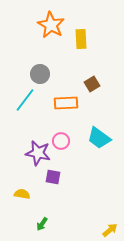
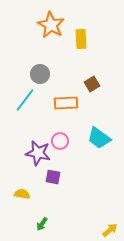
pink circle: moved 1 px left
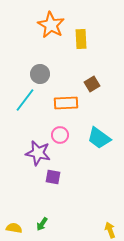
pink circle: moved 6 px up
yellow semicircle: moved 8 px left, 34 px down
yellow arrow: rotated 70 degrees counterclockwise
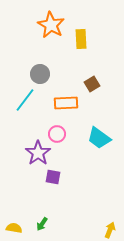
pink circle: moved 3 px left, 1 px up
purple star: rotated 25 degrees clockwise
yellow arrow: rotated 42 degrees clockwise
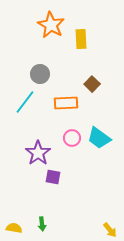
brown square: rotated 14 degrees counterclockwise
cyan line: moved 2 px down
pink circle: moved 15 px right, 4 px down
green arrow: rotated 40 degrees counterclockwise
yellow arrow: rotated 119 degrees clockwise
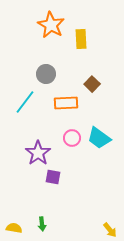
gray circle: moved 6 px right
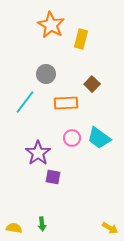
yellow rectangle: rotated 18 degrees clockwise
yellow arrow: moved 2 px up; rotated 21 degrees counterclockwise
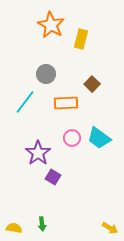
purple square: rotated 21 degrees clockwise
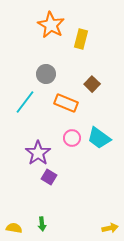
orange rectangle: rotated 25 degrees clockwise
purple square: moved 4 px left
yellow arrow: rotated 42 degrees counterclockwise
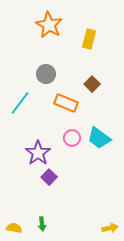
orange star: moved 2 px left
yellow rectangle: moved 8 px right
cyan line: moved 5 px left, 1 px down
purple square: rotated 14 degrees clockwise
